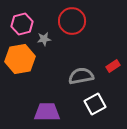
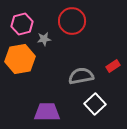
white square: rotated 15 degrees counterclockwise
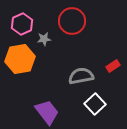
pink hexagon: rotated 10 degrees counterclockwise
purple trapezoid: rotated 52 degrees clockwise
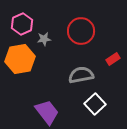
red circle: moved 9 px right, 10 px down
red rectangle: moved 7 px up
gray semicircle: moved 1 px up
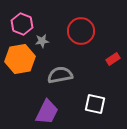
pink hexagon: rotated 15 degrees counterclockwise
gray star: moved 2 px left, 2 px down
gray semicircle: moved 21 px left
white square: rotated 35 degrees counterclockwise
purple trapezoid: rotated 64 degrees clockwise
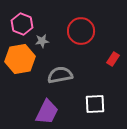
red rectangle: rotated 24 degrees counterclockwise
white square: rotated 15 degrees counterclockwise
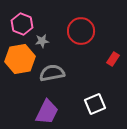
gray semicircle: moved 8 px left, 2 px up
white square: rotated 20 degrees counterclockwise
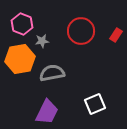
red rectangle: moved 3 px right, 24 px up
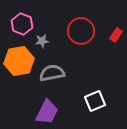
orange hexagon: moved 1 px left, 2 px down
white square: moved 3 px up
